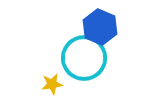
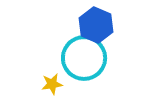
blue hexagon: moved 4 px left, 2 px up
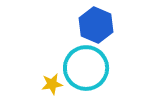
cyan circle: moved 2 px right, 10 px down
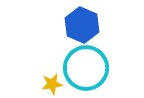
blue hexagon: moved 14 px left
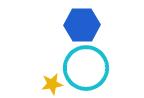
blue hexagon: rotated 24 degrees counterclockwise
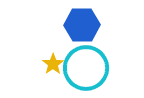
yellow star: moved 1 px right, 20 px up; rotated 25 degrees counterclockwise
